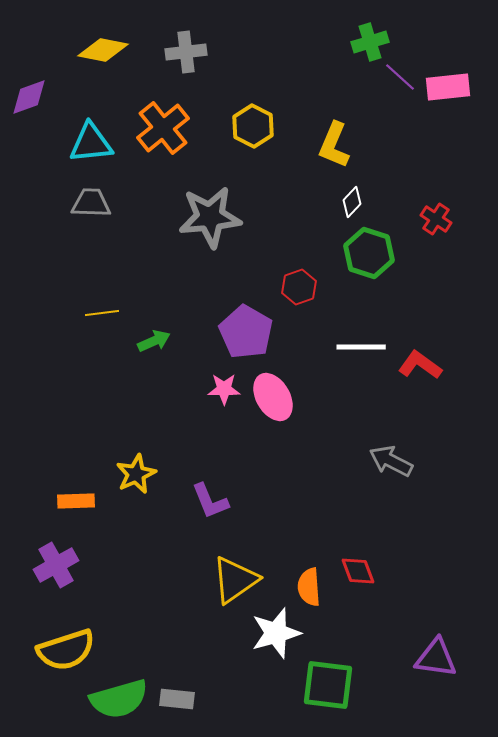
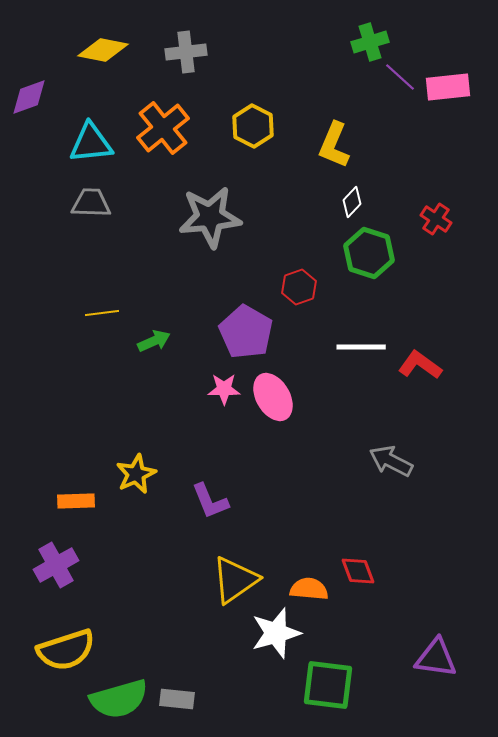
orange semicircle: moved 2 px down; rotated 99 degrees clockwise
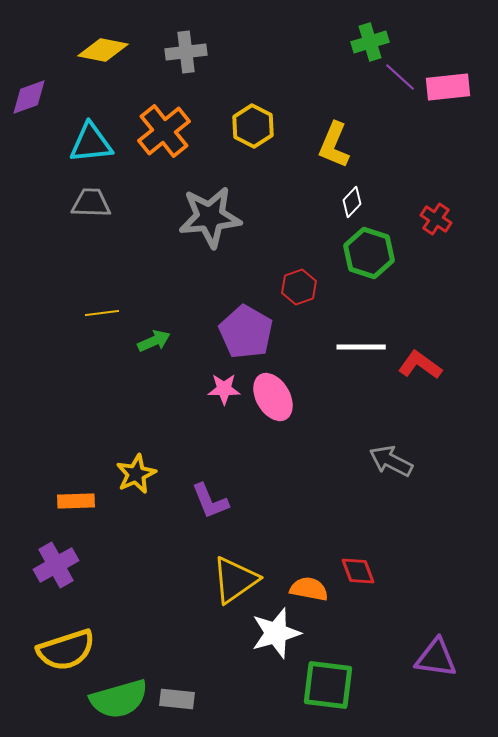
orange cross: moved 1 px right, 3 px down
orange semicircle: rotated 6 degrees clockwise
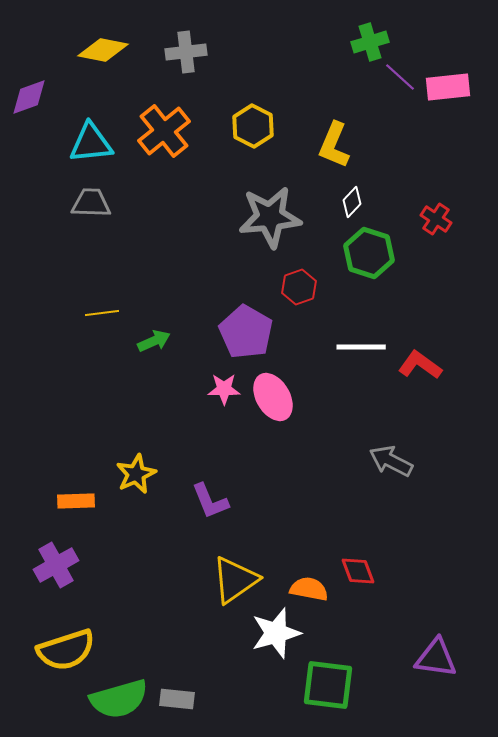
gray star: moved 60 px right
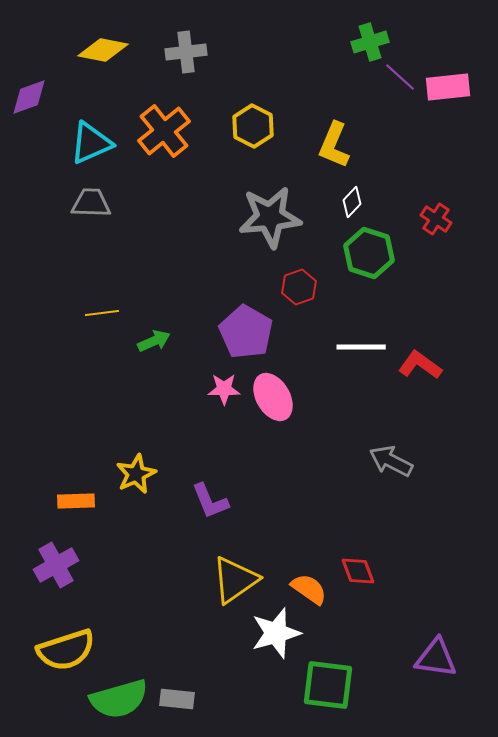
cyan triangle: rotated 18 degrees counterclockwise
orange semicircle: rotated 24 degrees clockwise
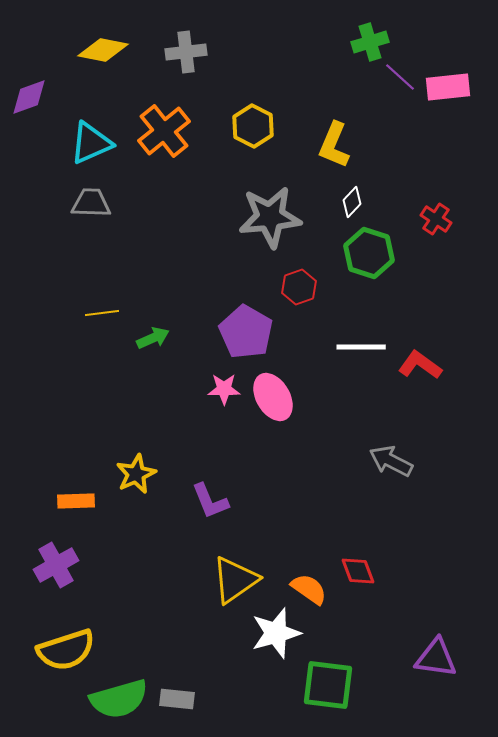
green arrow: moved 1 px left, 3 px up
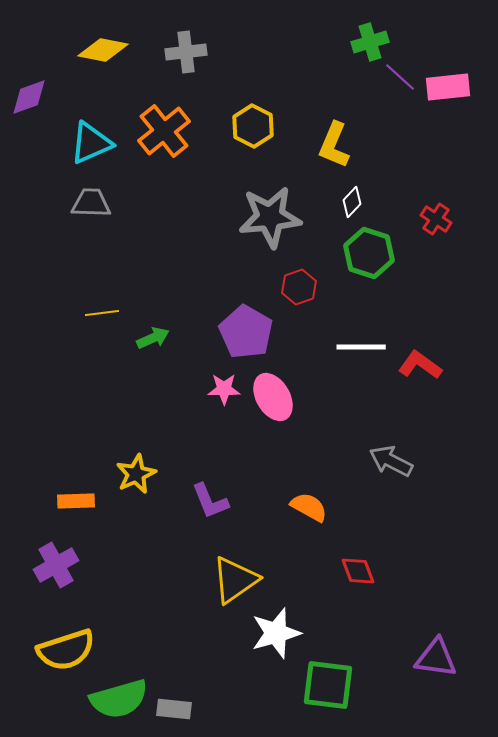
orange semicircle: moved 82 px up; rotated 6 degrees counterclockwise
gray rectangle: moved 3 px left, 10 px down
